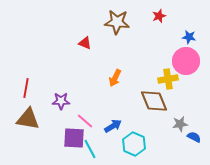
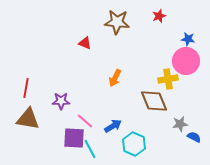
blue star: moved 1 px left, 2 px down
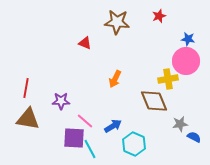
orange arrow: moved 1 px down
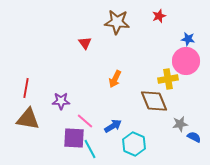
red triangle: rotated 32 degrees clockwise
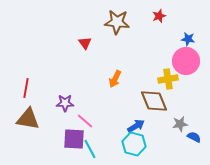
purple star: moved 4 px right, 2 px down
blue arrow: moved 23 px right
purple square: moved 1 px down
cyan hexagon: rotated 10 degrees counterclockwise
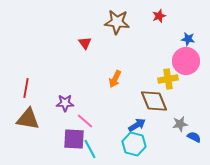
blue arrow: moved 1 px right, 1 px up
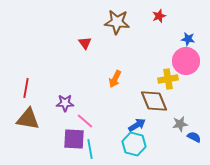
cyan line: rotated 18 degrees clockwise
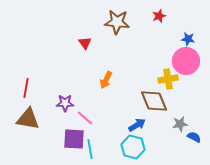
orange arrow: moved 9 px left, 1 px down
pink line: moved 3 px up
cyan hexagon: moved 1 px left, 3 px down
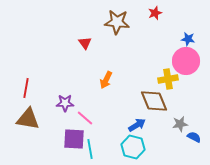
red star: moved 4 px left, 3 px up
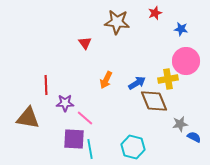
blue star: moved 7 px left, 10 px up
red line: moved 20 px right, 3 px up; rotated 12 degrees counterclockwise
brown triangle: moved 1 px up
blue arrow: moved 42 px up
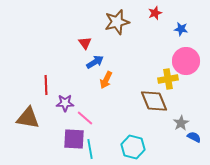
brown star: rotated 20 degrees counterclockwise
blue arrow: moved 42 px left, 21 px up
gray star: moved 1 px right, 1 px up; rotated 21 degrees counterclockwise
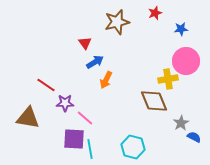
blue star: rotated 16 degrees counterclockwise
red line: rotated 54 degrees counterclockwise
